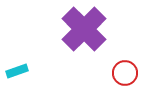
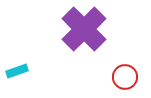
red circle: moved 4 px down
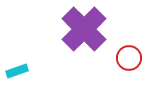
red circle: moved 4 px right, 19 px up
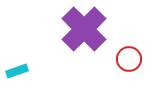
red circle: moved 1 px down
